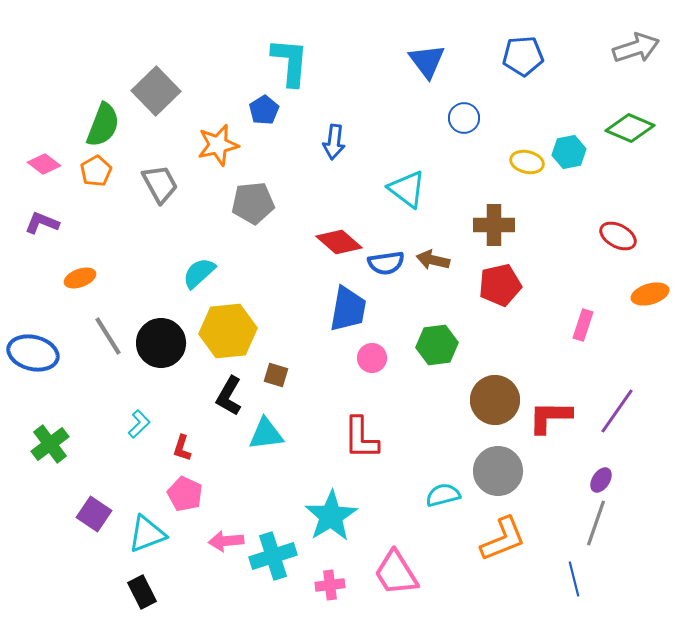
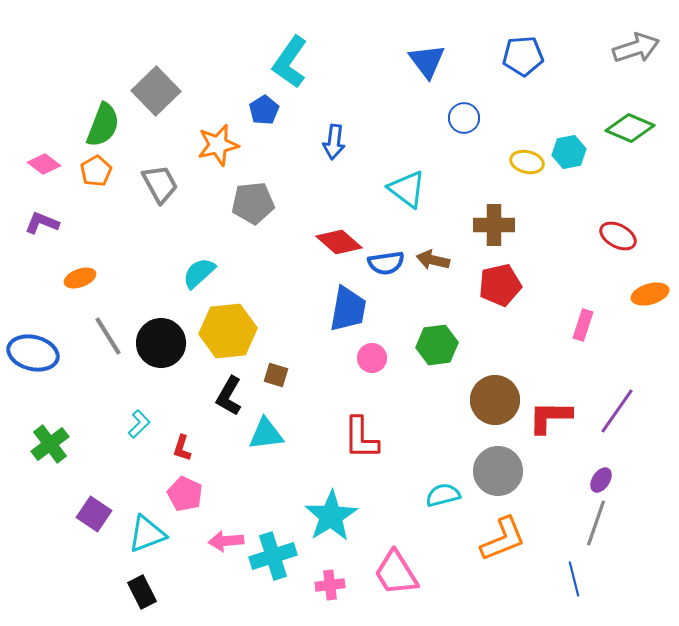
cyan L-shape at (290, 62): rotated 150 degrees counterclockwise
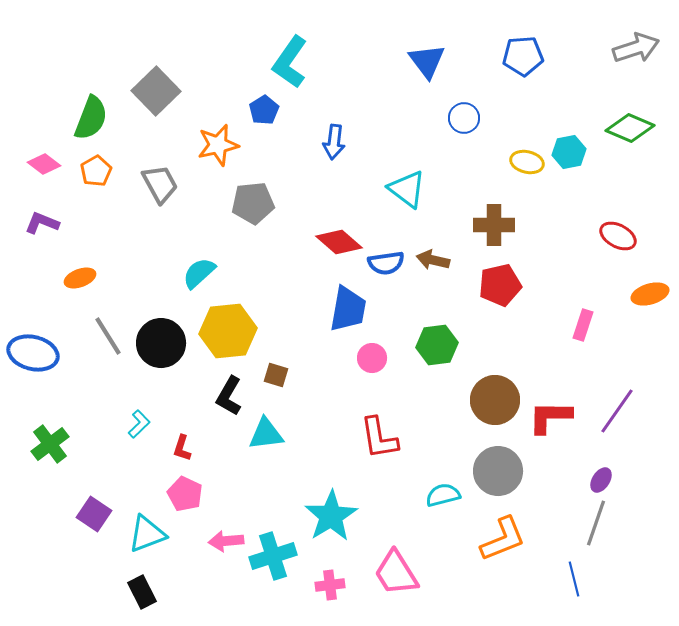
green semicircle at (103, 125): moved 12 px left, 7 px up
red L-shape at (361, 438): moved 18 px right; rotated 9 degrees counterclockwise
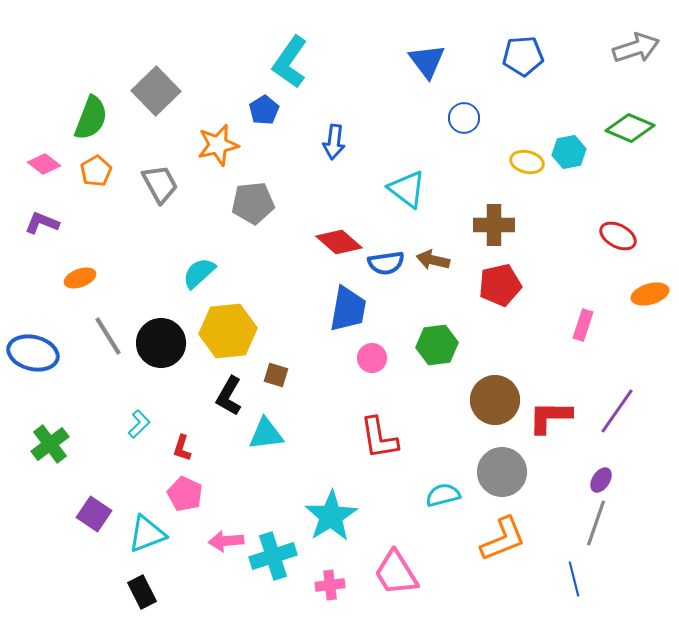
gray circle at (498, 471): moved 4 px right, 1 px down
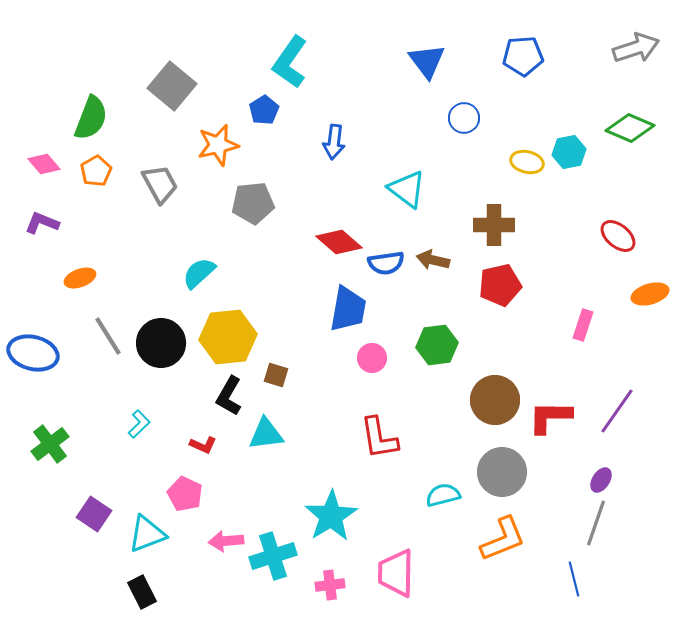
gray square at (156, 91): moved 16 px right, 5 px up; rotated 6 degrees counterclockwise
pink diamond at (44, 164): rotated 12 degrees clockwise
red ellipse at (618, 236): rotated 12 degrees clockwise
yellow hexagon at (228, 331): moved 6 px down
red L-shape at (182, 448): moved 21 px right, 3 px up; rotated 84 degrees counterclockwise
pink trapezoid at (396, 573): rotated 33 degrees clockwise
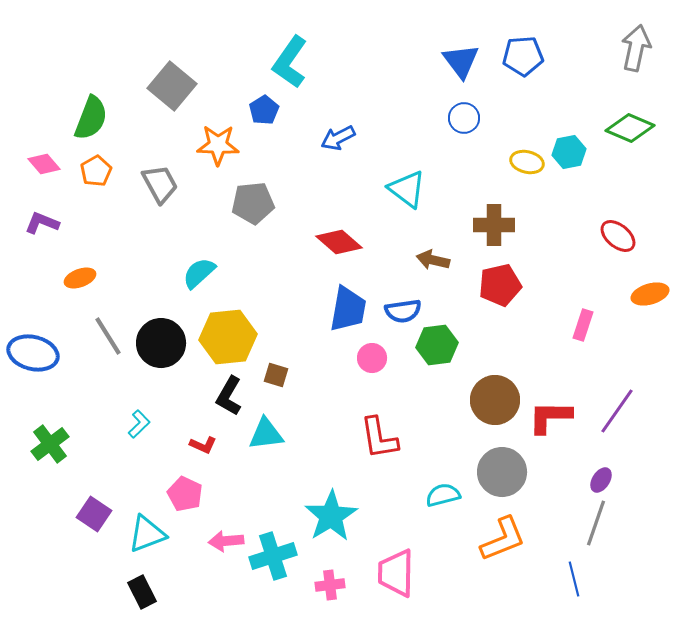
gray arrow at (636, 48): rotated 60 degrees counterclockwise
blue triangle at (427, 61): moved 34 px right
blue arrow at (334, 142): moved 4 px right, 4 px up; rotated 56 degrees clockwise
orange star at (218, 145): rotated 15 degrees clockwise
blue semicircle at (386, 263): moved 17 px right, 48 px down
